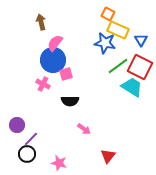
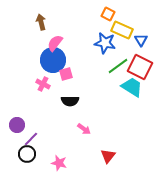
yellow rectangle: moved 4 px right
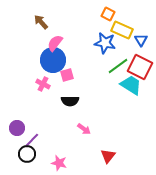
brown arrow: rotated 28 degrees counterclockwise
pink square: moved 1 px right, 1 px down
cyan trapezoid: moved 1 px left, 2 px up
purple circle: moved 3 px down
purple line: moved 1 px right, 1 px down
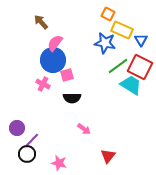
black semicircle: moved 2 px right, 3 px up
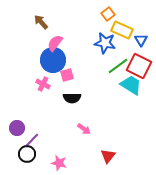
orange square: rotated 24 degrees clockwise
red square: moved 1 px left, 1 px up
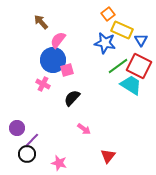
pink semicircle: moved 3 px right, 3 px up
pink square: moved 5 px up
black semicircle: rotated 132 degrees clockwise
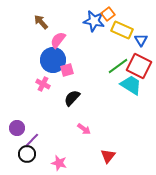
blue star: moved 11 px left, 22 px up
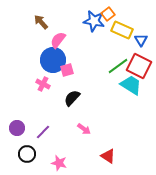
purple line: moved 11 px right, 8 px up
red triangle: rotated 35 degrees counterclockwise
